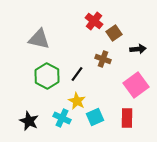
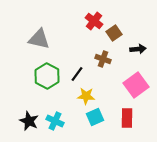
yellow star: moved 9 px right, 5 px up; rotated 24 degrees counterclockwise
cyan cross: moved 7 px left, 3 px down
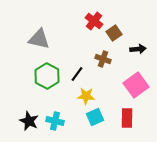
cyan cross: rotated 12 degrees counterclockwise
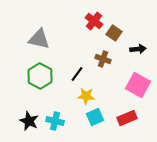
brown square: rotated 21 degrees counterclockwise
green hexagon: moved 7 px left
pink square: moved 2 px right; rotated 25 degrees counterclockwise
red rectangle: rotated 66 degrees clockwise
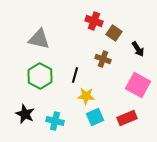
red cross: rotated 18 degrees counterclockwise
black arrow: rotated 63 degrees clockwise
black line: moved 2 px left, 1 px down; rotated 21 degrees counterclockwise
black star: moved 4 px left, 7 px up
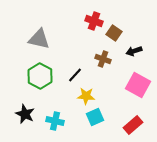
black arrow: moved 4 px left, 2 px down; rotated 105 degrees clockwise
black line: rotated 28 degrees clockwise
red rectangle: moved 6 px right, 7 px down; rotated 18 degrees counterclockwise
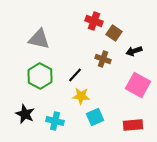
yellow star: moved 5 px left
red rectangle: rotated 36 degrees clockwise
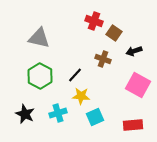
gray triangle: moved 1 px up
cyan cross: moved 3 px right, 8 px up; rotated 30 degrees counterclockwise
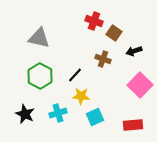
pink square: moved 2 px right; rotated 15 degrees clockwise
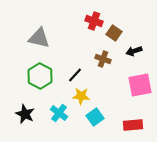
pink square: rotated 35 degrees clockwise
cyan cross: moved 1 px right; rotated 36 degrees counterclockwise
cyan square: rotated 12 degrees counterclockwise
